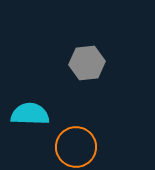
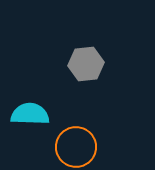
gray hexagon: moved 1 px left, 1 px down
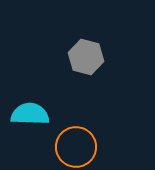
gray hexagon: moved 7 px up; rotated 20 degrees clockwise
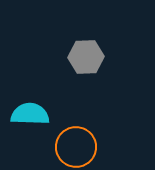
gray hexagon: rotated 16 degrees counterclockwise
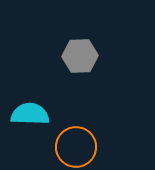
gray hexagon: moved 6 px left, 1 px up
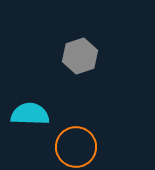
gray hexagon: rotated 16 degrees counterclockwise
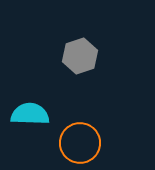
orange circle: moved 4 px right, 4 px up
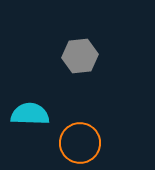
gray hexagon: rotated 12 degrees clockwise
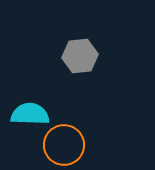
orange circle: moved 16 px left, 2 px down
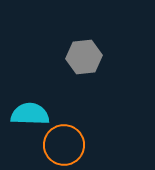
gray hexagon: moved 4 px right, 1 px down
